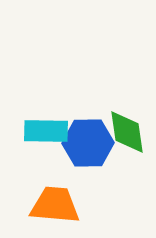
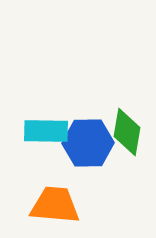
green diamond: rotated 18 degrees clockwise
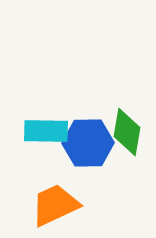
orange trapezoid: rotated 30 degrees counterclockwise
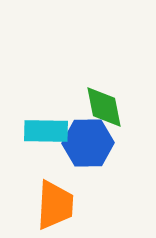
green diamond: moved 23 px left, 25 px up; rotated 21 degrees counterclockwise
orange trapezoid: rotated 118 degrees clockwise
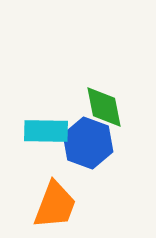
blue hexagon: rotated 21 degrees clockwise
orange trapezoid: rotated 18 degrees clockwise
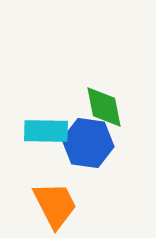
blue hexagon: rotated 12 degrees counterclockwise
orange trapezoid: rotated 48 degrees counterclockwise
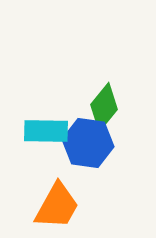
green diamond: rotated 51 degrees clockwise
orange trapezoid: moved 2 px right, 1 px down; rotated 56 degrees clockwise
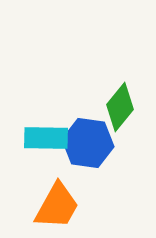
green diamond: moved 16 px right
cyan rectangle: moved 7 px down
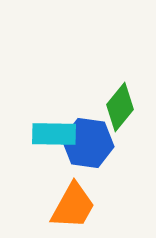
cyan rectangle: moved 8 px right, 4 px up
orange trapezoid: moved 16 px right
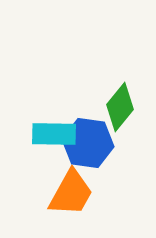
orange trapezoid: moved 2 px left, 13 px up
